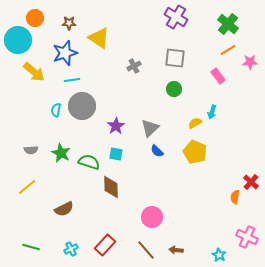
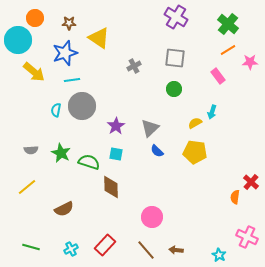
yellow pentagon: rotated 15 degrees counterclockwise
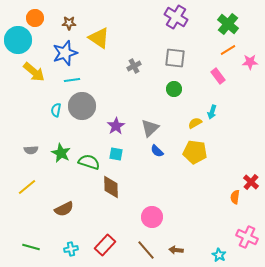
cyan cross: rotated 16 degrees clockwise
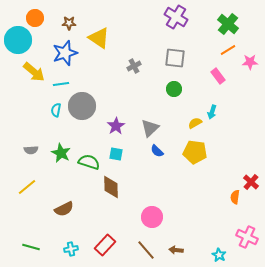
cyan line: moved 11 px left, 4 px down
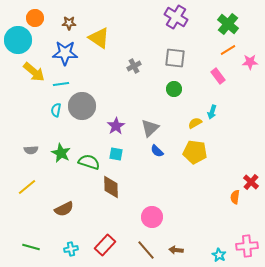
blue star: rotated 20 degrees clockwise
pink cross: moved 9 px down; rotated 30 degrees counterclockwise
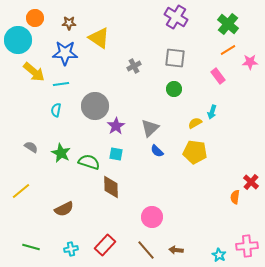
gray circle: moved 13 px right
gray semicircle: moved 3 px up; rotated 144 degrees counterclockwise
yellow line: moved 6 px left, 4 px down
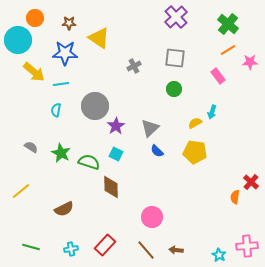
purple cross: rotated 15 degrees clockwise
cyan square: rotated 16 degrees clockwise
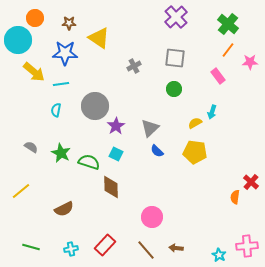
orange line: rotated 21 degrees counterclockwise
brown arrow: moved 2 px up
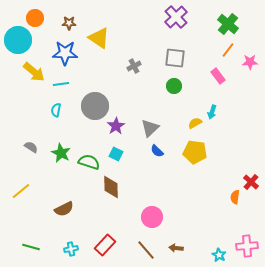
green circle: moved 3 px up
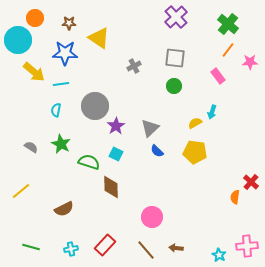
green star: moved 9 px up
